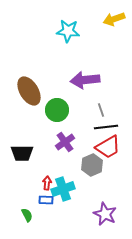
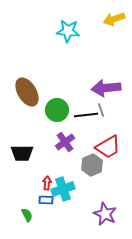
purple arrow: moved 21 px right, 8 px down
brown ellipse: moved 2 px left, 1 px down
black line: moved 20 px left, 12 px up
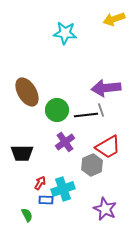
cyan star: moved 3 px left, 2 px down
red arrow: moved 7 px left; rotated 24 degrees clockwise
purple star: moved 5 px up
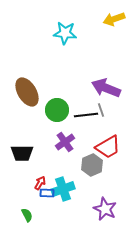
purple arrow: rotated 28 degrees clockwise
blue rectangle: moved 1 px right, 7 px up
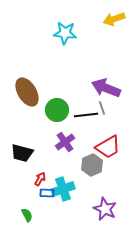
gray line: moved 1 px right, 2 px up
black trapezoid: rotated 15 degrees clockwise
red arrow: moved 4 px up
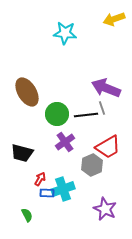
green circle: moved 4 px down
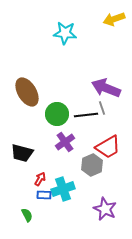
blue rectangle: moved 3 px left, 2 px down
